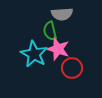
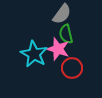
gray semicircle: rotated 50 degrees counterclockwise
green semicircle: moved 16 px right, 3 px down
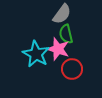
cyan star: moved 2 px right
red circle: moved 1 px down
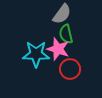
cyan star: rotated 28 degrees counterclockwise
red circle: moved 2 px left
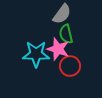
red circle: moved 3 px up
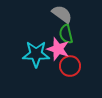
gray semicircle: rotated 90 degrees counterclockwise
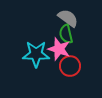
gray semicircle: moved 6 px right, 4 px down
pink star: moved 1 px right
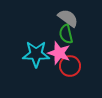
pink star: moved 4 px down
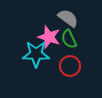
green semicircle: moved 3 px right, 5 px down; rotated 12 degrees counterclockwise
pink star: moved 10 px left, 16 px up
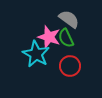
gray semicircle: moved 1 px right, 1 px down
green semicircle: moved 3 px left, 1 px up
cyan star: rotated 28 degrees clockwise
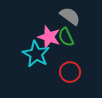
gray semicircle: moved 1 px right, 3 px up
green semicircle: moved 1 px up
red circle: moved 6 px down
